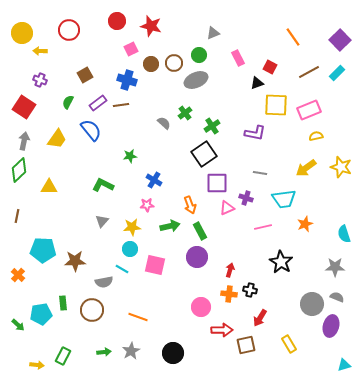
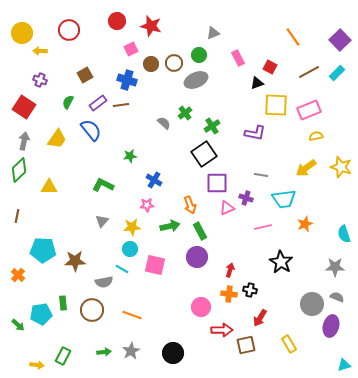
gray line at (260, 173): moved 1 px right, 2 px down
orange line at (138, 317): moved 6 px left, 2 px up
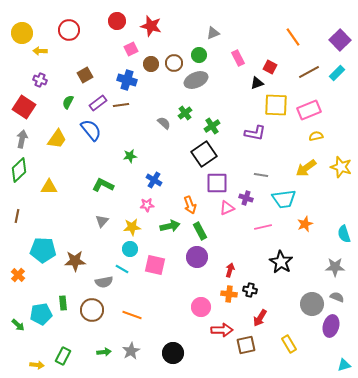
gray arrow at (24, 141): moved 2 px left, 2 px up
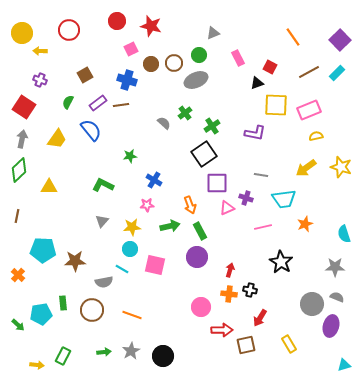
black circle at (173, 353): moved 10 px left, 3 px down
